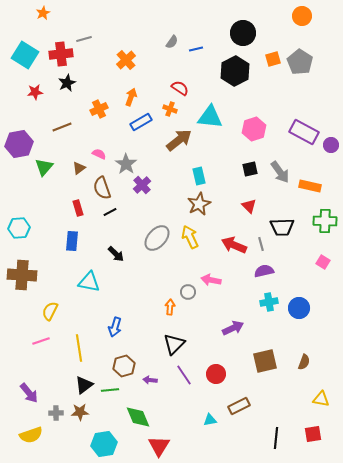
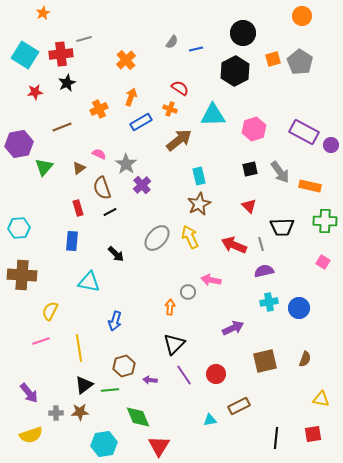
cyan triangle at (210, 117): moved 3 px right, 2 px up; rotated 8 degrees counterclockwise
blue arrow at (115, 327): moved 6 px up
brown semicircle at (304, 362): moved 1 px right, 3 px up
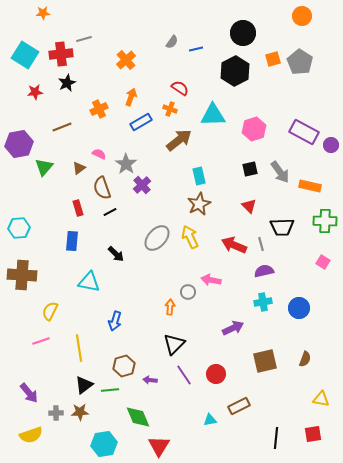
orange star at (43, 13): rotated 24 degrees clockwise
cyan cross at (269, 302): moved 6 px left
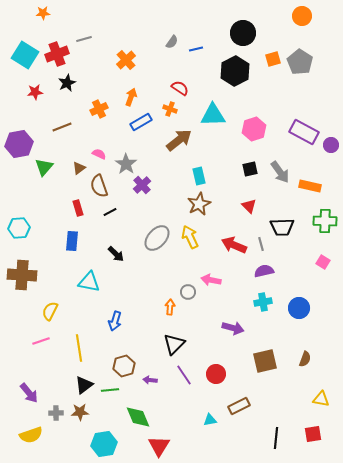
red cross at (61, 54): moved 4 px left; rotated 15 degrees counterclockwise
brown semicircle at (102, 188): moved 3 px left, 2 px up
purple arrow at (233, 328): rotated 40 degrees clockwise
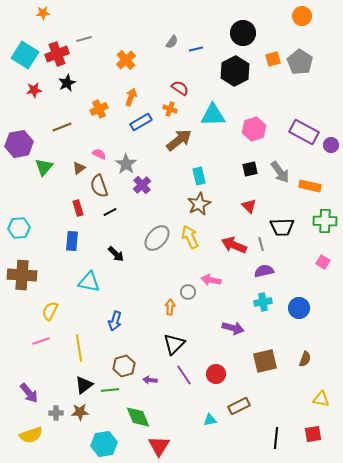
red star at (35, 92): moved 1 px left, 2 px up
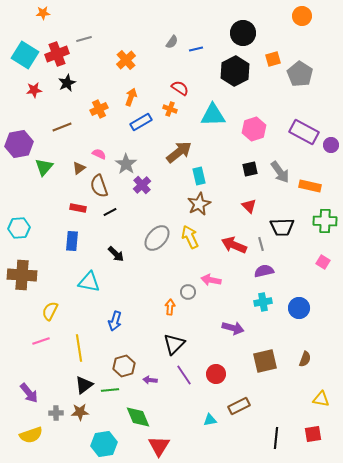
gray pentagon at (300, 62): moved 12 px down
brown arrow at (179, 140): moved 12 px down
red rectangle at (78, 208): rotated 63 degrees counterclockwise
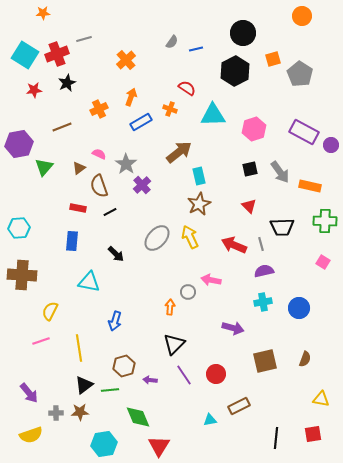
red semicircle at (180, 88): moved 7 px right
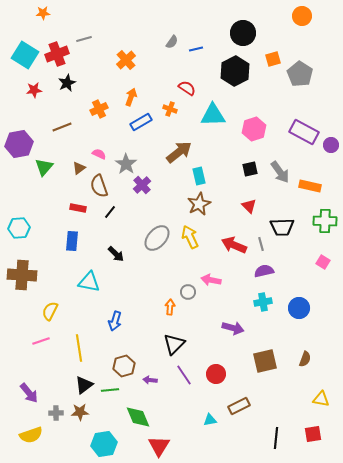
black line at (110, 212): rotated 24 degrees counterclockwise
